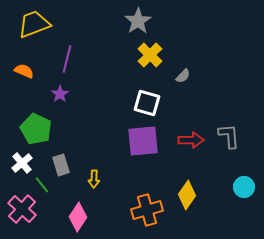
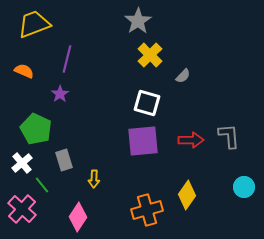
gray rectangle: moved 3 px right, 5 px up
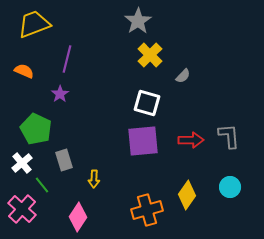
cyan circle: moved 14 px left
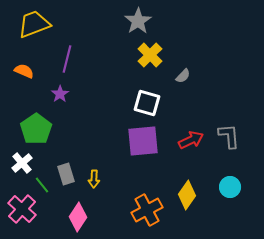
green pentagon: rotated 12 degrees clockwise
red arrow: rotated 25 degrees counterclockwise
gray rectangle: moved 2 px right, 14 px down
orange cross: rotated 12 degrees counterclockwise
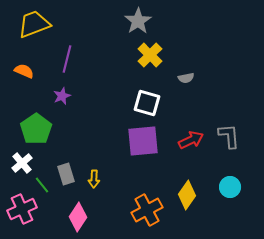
gray semicircle: moved 3 px right, 2 px down; rotated 35 degrees clockwise
purple star: moved 2 px right, 2 px down; rotated 12 degrees clockwise
pink cross: rotated 24 degrees clockwise
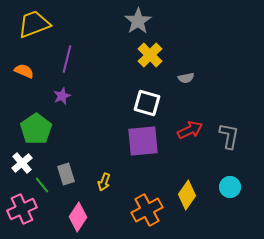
gray L-shape: rotated 16 degrees clockwise
red arrow: moved 1 px left, 10 px up
yellow arrow: moved 10 px right, 3 px down; rotated 18 degrees clockwise
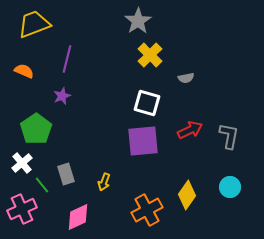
pink diamond: rotated 32 degrees clockwise
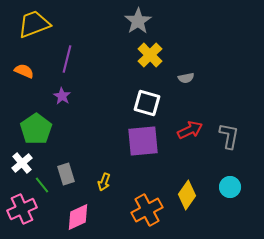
purple star: rotated 18 degrees counterclockwise
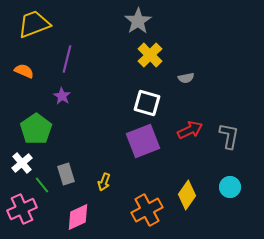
purple square: rotated 16 degrees counterclockwise
